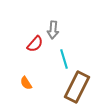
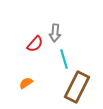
gray arrow: moved 2 px right, 3 px down
orange semicircle: rotated 88 degrees clockwise
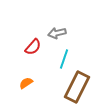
gray arrow: moved 2 px right; rotated 72 degrees clockwise
red semicircle: moved 2 px left, 3 px down
cyan line: rotated 36 degrees clockwise
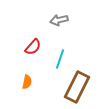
gray arrow: moved 2 px right, 13 px up
cyan line: moved 4 px left
orange semicircle: moved 1 px right, 1 px up; rotated 136 degrees clockwise
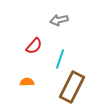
red semicircle: moved 1 px right, 1 px up
orange semicircle: rotated 104 degrees counterclockwise
brown rectangle: moved 5 px left
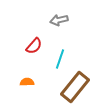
brown rectangle: moved 3 px right; rotated 12 degrees clockwise
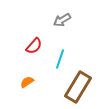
gray arrow: moved 3 px right; rotated 18 degrees counterclockwise
orange semicircle: rotated 32 degrees counterclockwise
brown rectangle: moved 3 px right; rotated 8 degrees counterclockwise
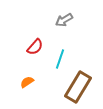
gray arrow: moved 2 px right
red semicircle: moved 1 px right, 1 px down
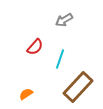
orange semicircle: moved 1 px left, 12 px down
brown rectangle: rotated 12 degrees clockwise
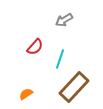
brown rectangle: moved 4 px left
